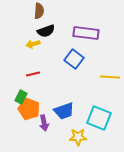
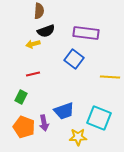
orange pentagon: moved 5 px left, 18 px down
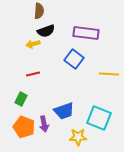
yellow line: moved 1 px left, 3 px up
green rectangle: moved 2 px down
purple arrow: moved 1 px down
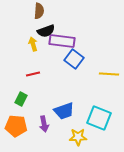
purple rectangle: moved 24 px left, 8 px down
yellow arrow: rotated 88 degrees clockwise
orange pentagon: moved 8 px left, 1 px up; rotated 15 degrees counterclockwise
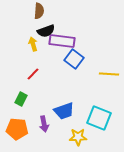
red line: rotated 32 degrees counterclockwise
orange pentagon: moved 1 px right, 3 px down
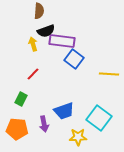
cyan square: rotated 15 degrees clockwise
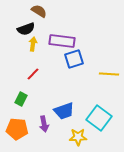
brown semicircle: rotated 63 degrees counterclockwise
black semicircle: moved 20 px left, 2 px up
yellow arrow: rotated 24 degrees clockwise
blue square: rotated 36 degrees clockwise
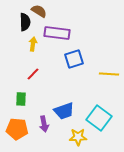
black semicircle: moved 1 px left, 7 px up; rotated 72 degrees counterclockwise
purple rectangle: moved 5 px left, 8 px up
green rectangle: rotated 24 degrees counterclockwise
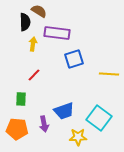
red line: moved 1 px right, 1 px down
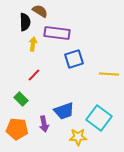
brown semicircle: moved 1 px right
green rectangle: rotated 48 degrees counterclockwise
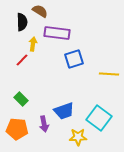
black semicircle: moved 3 px left
red line: moved 12 px left, 15 px up
